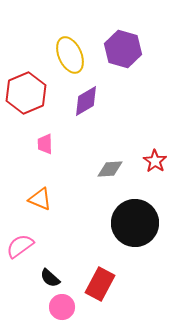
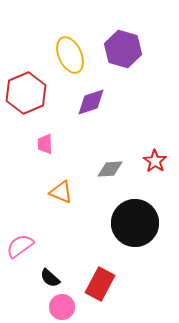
purple diamond: moved 5 px right, 1 px down; rotated 12 degrees clockwise
orange triangle: moved 21 px right, 7 px up
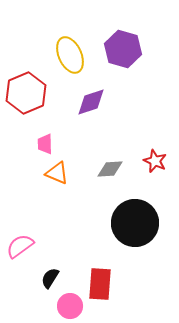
red star: rotated 10 degrees counterclockwise
orange triangle: moved 4 px left, 19 px up
black semicircle: rotated 80 degrees clockwise
red rectangle: rotated 24 degrees counterclockwise
pink circle: moved 8 px right, 1 px up
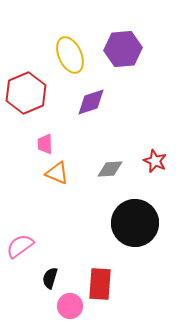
purple hexagon: rotated 21 degrees counterclockwise
black semicircle: rotated 15 degrees counterclockwise
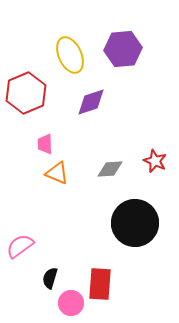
pink circle: moved 1 px right, 3 px up
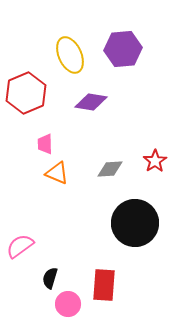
purple diamond: rotated 28 degrees clockwise
red star: rotated 15 degrees clockwise
red rectangle: moved 4 px right, 1 px down
pink circle: moved 3 px left, 1 px down
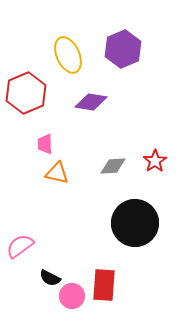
purple hexagon: rotated 18 degrees counterclockwise
yellow ellipse: moved 2 px left
gray diamond: moved 3 px right, 3 px up
orange triangle: rotated 10 degrees counterclockwise
black semicircle: rotated 80 degrees counterclockwise
pink circle: moved 4 px right, 8 px up
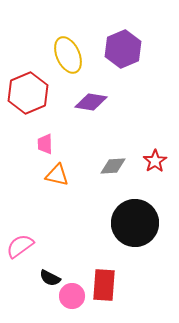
red hexagon: moved 2 px right
orange triangle: moved 2 px down
